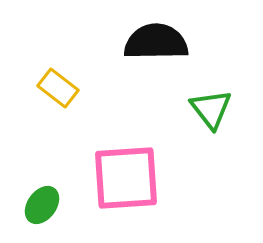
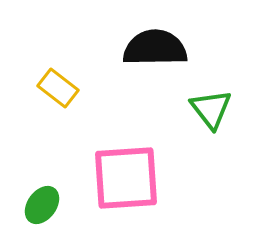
black semicircle: moved 1 px left, 6 px down
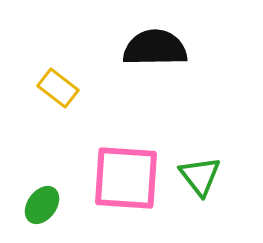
green triangle: moved 11 px left, 67 px down
pink square: rotated 8 degrees clockwise
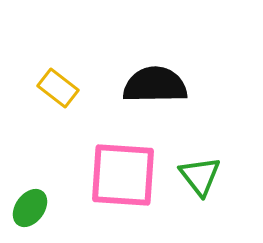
black semicircle: moved 37 px down
pink square: moved 3 px left, 3 px up
green ellipse: moved 12 px left, 3 px down
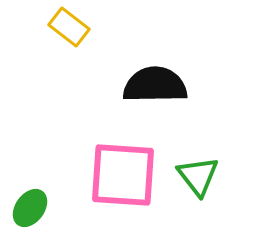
yellow rectangle: moved 11 px right, 61 px up
green triangle: moved 2 px left
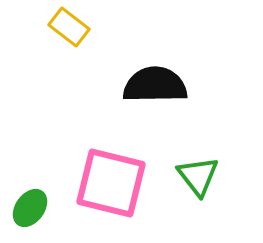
pink square: moved 12 px left, 8 px down; rotated 10 degrees clockwise
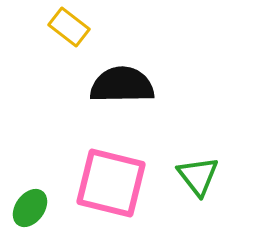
black semicircle: moved 33 px left
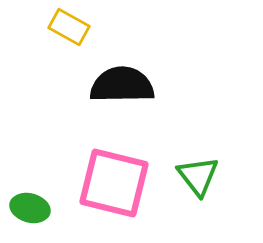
yellow rectangle: rotated 9 degrees counterclockwise
pink square: moved 3 px right
green ellipse: rotated 69 degrees clockwise
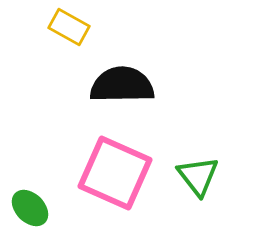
pink square: moved 1 px right, 10 px up; rotated 10 degrees clockwise
green ellipse: rotated 30 degrees clockwise
